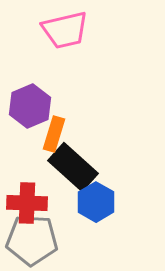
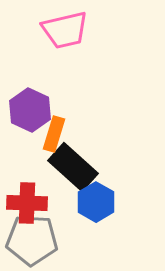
purple hexagon: moved 4 px down; rotated 12 degrees counterclockwise
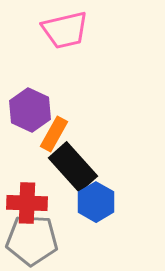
orange rectangle: rotated 12 degrees clockwise
black rectangle: rotated 6 degrees clockwise
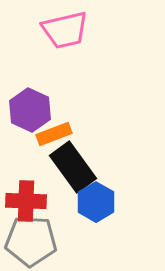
orange rectangle: rotated 40 degrees clockwise
black rectangle: rotated 6 degrees clockwise
red cross: moved 1 px left, 2 px up
gray pentagon: moved 1 px left, 1 px down
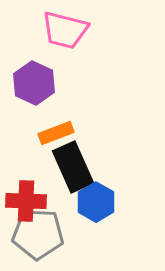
pink trapezoid: rotated 27 degrees clockwise
purple hexagon: moved 4 px right, 27 px up
orange rectangle: moved 2 px right, 1 px up
black rectangle: rotated 12 degrees clockwise
gray pentagon: moved 7 px right, 7 px up
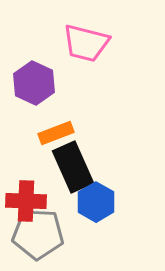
pink trapezoid: moved 21 px right, 13 px down
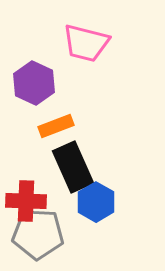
orange rectangle: moved 7 px up
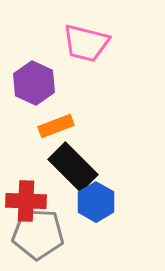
black rectangle: rotated 21 degrees counterclockwise
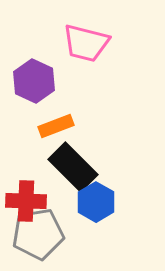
purple hexagon: moved 2 px up
gray pentagon: rotated 12 degrees counterclockwise
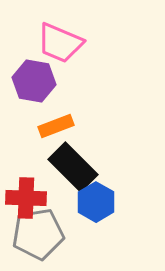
pink trapezoid: moved 26 px left; rotated 9 degrees clockwise
purple hexagon: rotated 15 degrees counterclockwise
red cross: moved 3 px up
